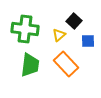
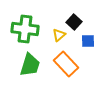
black square: moved 1 px down
green trapezoid: rotated 10 degrees clockwise
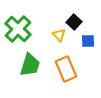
green cross: moved 7 px left; rotated 36 degrees clockwise
yellow triangle: rotated 32 degrees counterclockwise
orange rectangle: moved 5 px down; rotated 20 degrees clockwise
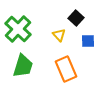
black square: moved 2 px right, 4 px up
green trapezoid: moved 7 px left, 1 px down
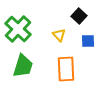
black square: moved 3 px right, 2 px up
orange rectangle: rotated 20 degrees clockwise
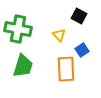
black square: rotated 14 degrees counterclockwise
green cross: rotated 32 degrees counterclockwise
blue square: moved 6 px left, 9 px down; rotated 32 degrees counterclockwise
